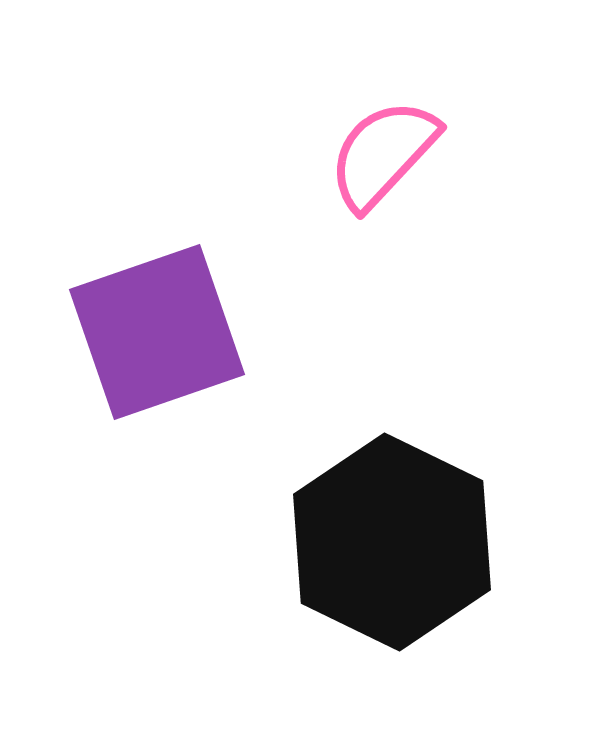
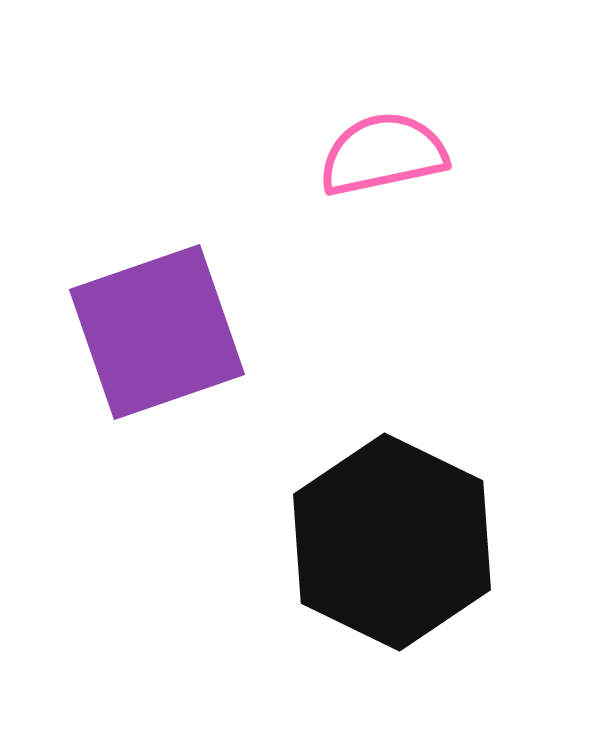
pink semicircle: rotated 35 degrees clockwise
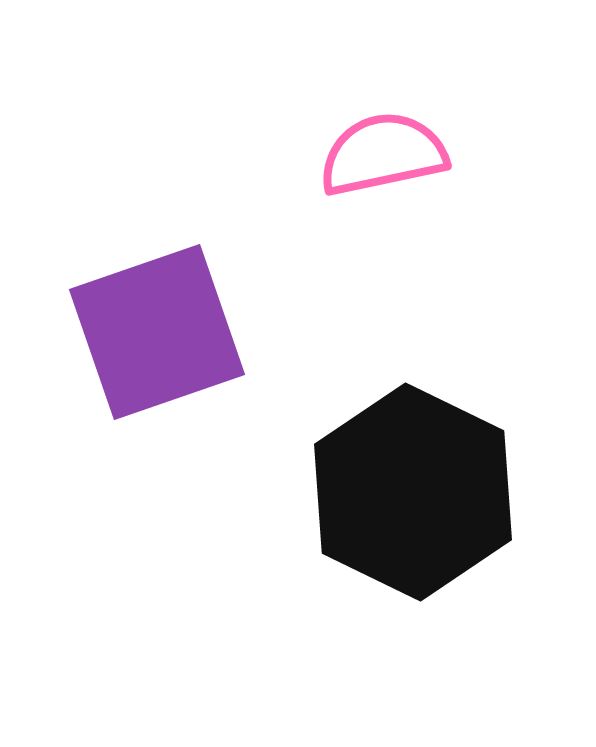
black hexagon: moved 21 px right, 50 px up
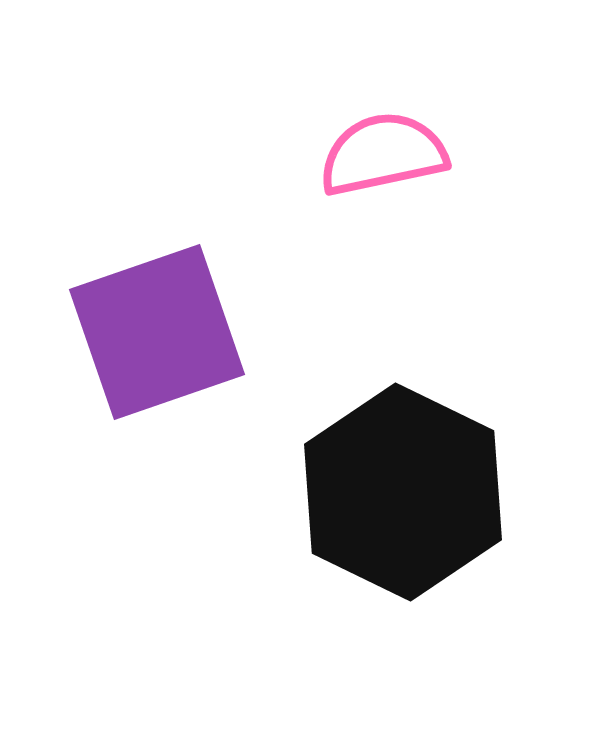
black hexagon: moved 10 px left
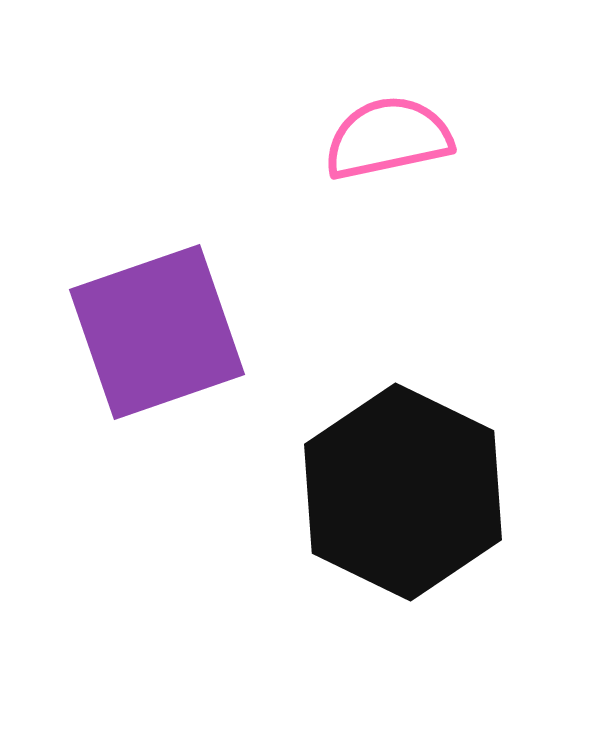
pink semicircle: moved 5 px right, 16 px up
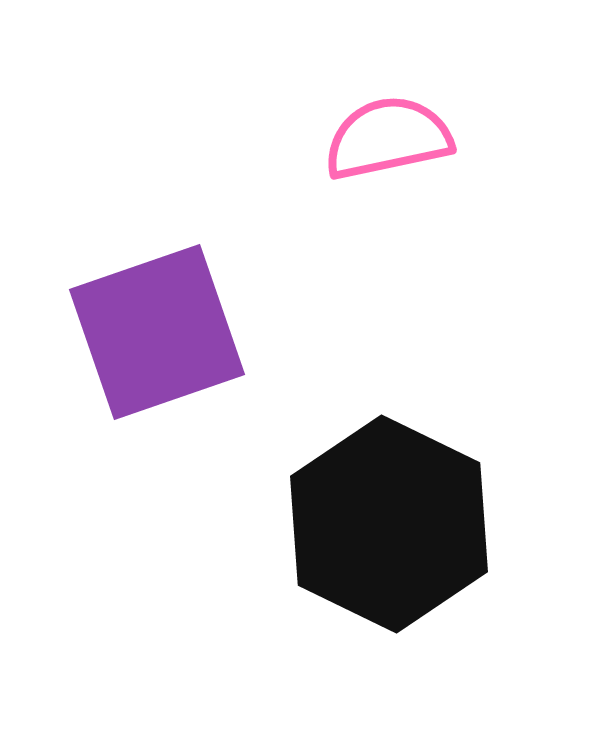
black hexagon: moved 14 px left, 32 px down
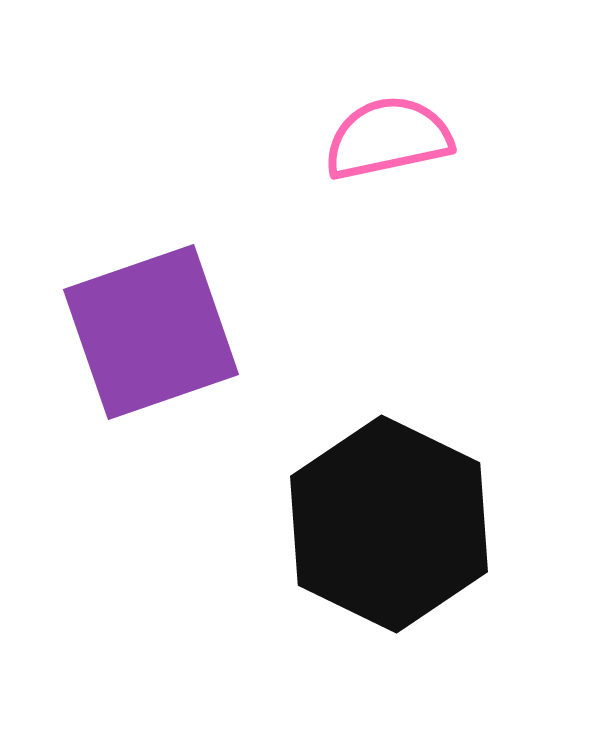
purple square: moved 6 px left
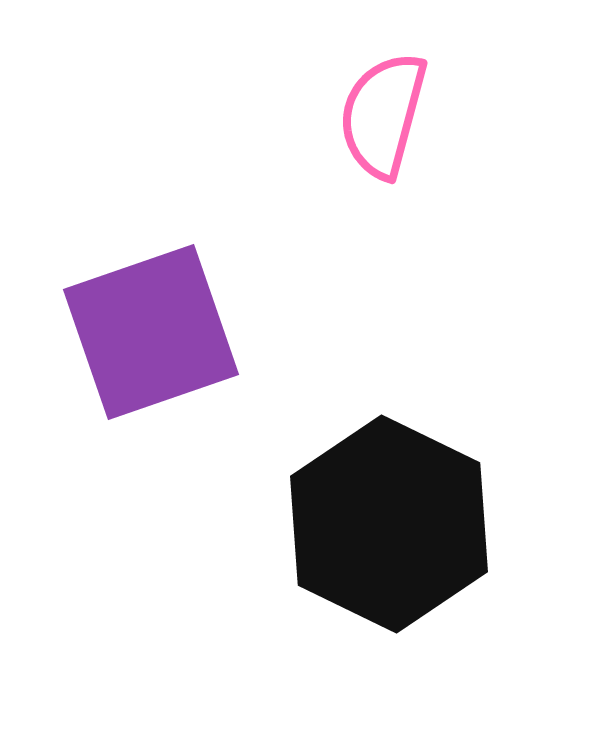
pink semicircle: moved 5 px left, 23 px up; rotated 63 degrees counterclockwise
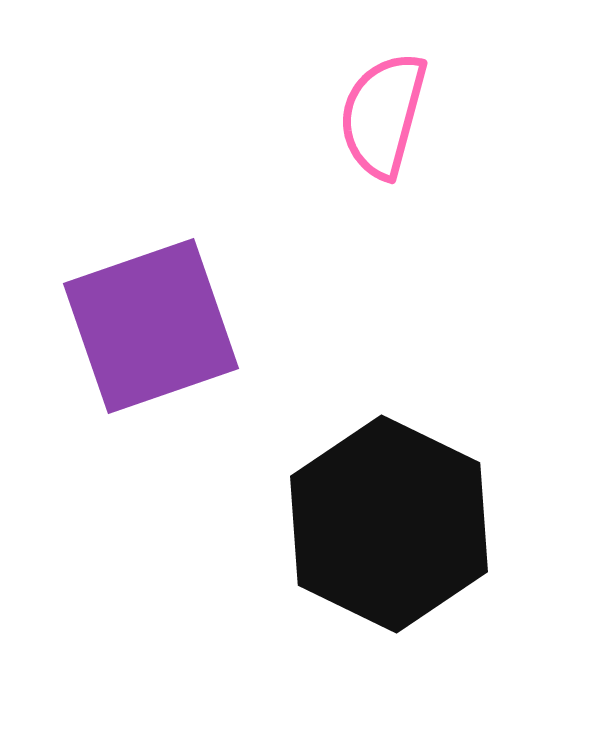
purple square: moved 6 px up
